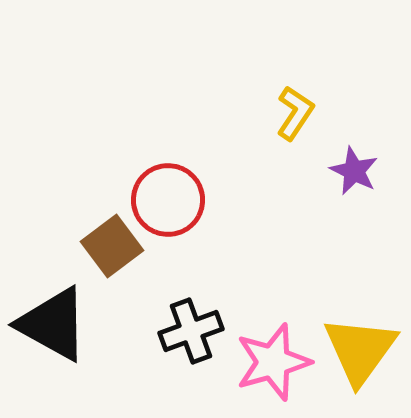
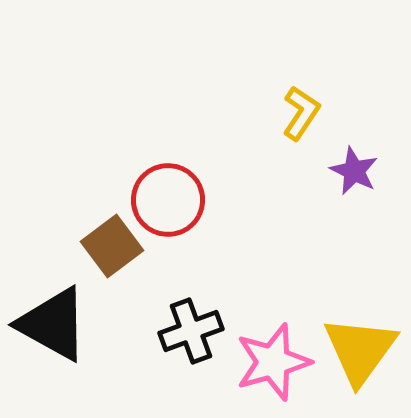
yellow L-shape: moved 6 px right
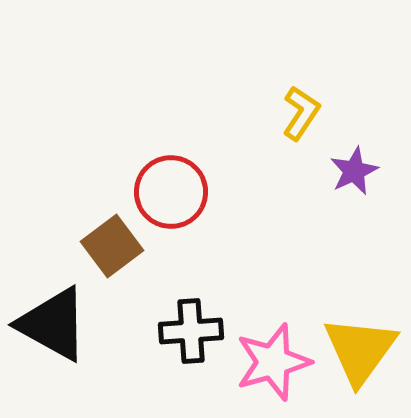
purple star: rotated 21 degrees clockwise
red circle: moved 3 px right, 8 px up
black cross: rotated 16 degrees clockwise
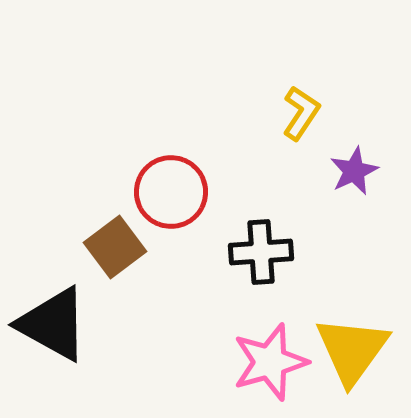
brown square: moved 3 px right, 1 px down
black cross: moved 70 px right, 79 px up
yellow triangle: moved 8 px left
pink star: moved 3 px left
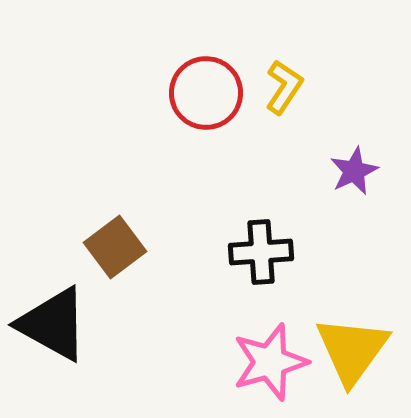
yellow L-shape: moved 17 px left, 26 px up
red circle: moved 35 px right, 99 px up
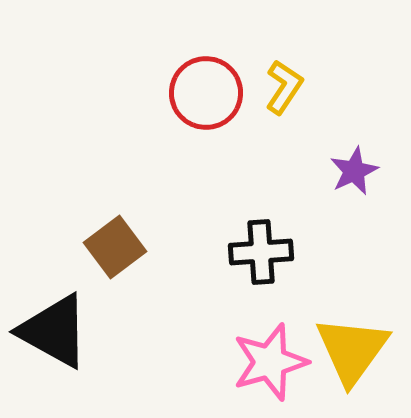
black triangle: moved 1 px right, 7 px down
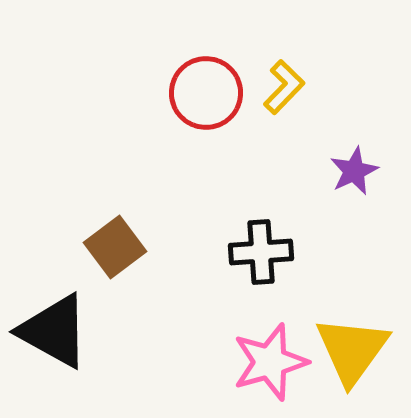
yellow L-shape: rotated 10 degrees clockwise
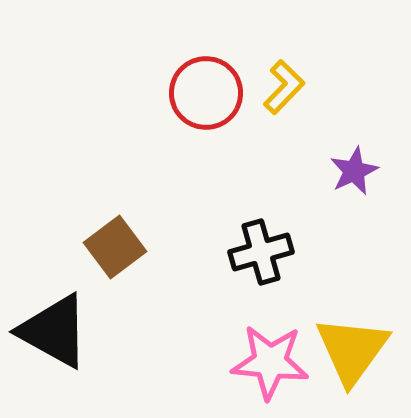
black cross: rotated 12 degrees counterclockwise
pink star: rotated 22 degrees clockwise
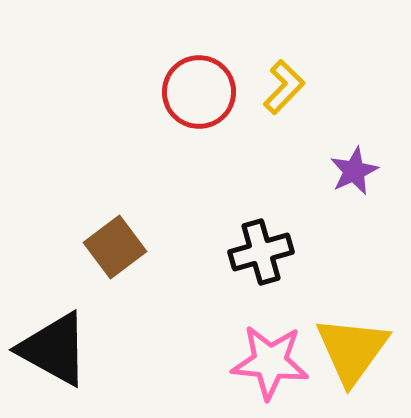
red circle: moved 7 px left, 1 px up
black triangle: moved 18 px down
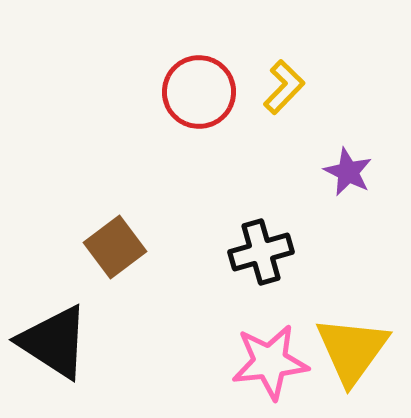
purple star: moved 6 px left, 1 px down; rotated 21 degrees counterclockwise
black triangle: moved 7 px up; rotated 4 degrees clockwise
pink star: rotated 12 degrees counterclockwise
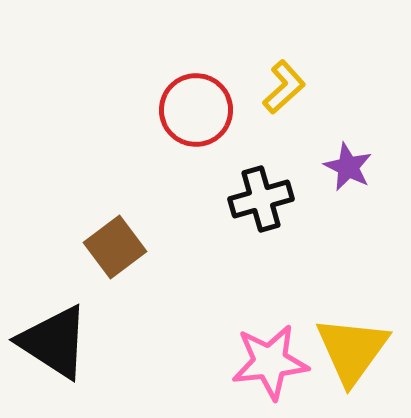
yellow L-shape: rotated 4 degrees clockwise
red circle: moved 3 px left, 18 px down
purple star: moved 5 px up
black cross: moved 53 px up
